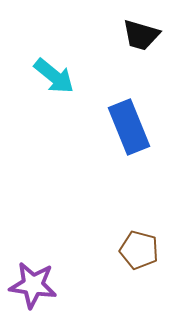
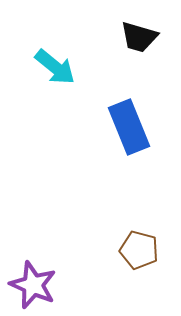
black trapezoid: moved 2 px left, 2 px down
cyan arrow: moved 1 px right, 9 px up
purple star: rotated 15 degrees clockwise
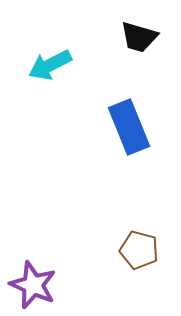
cyan arrow: moved 5 px left, 2 px up; rotated 114 degrees clockwise
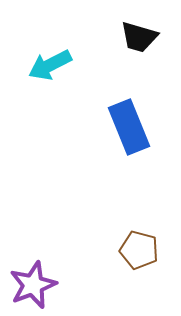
purple star: rotated 27 degrees clockwise
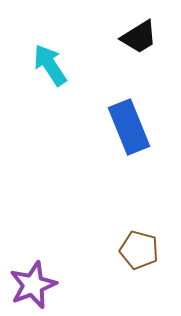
black trapezoid: rotated 48 degrees counterclockwise
cyan arrow: rotated 84 degrees clockwise
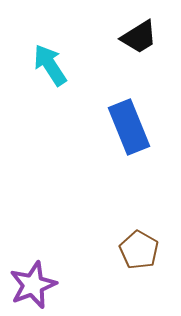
brown pentagon: rotated 15 degrees clockwise
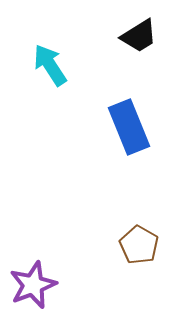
black trapezoid: moved 1 px up
brown pentagon: moved 5 px up
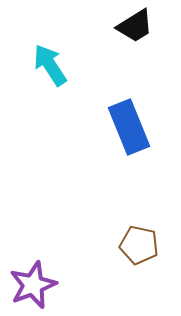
black trapezoid: moved 4 px left, 10 px up
brown pentagon: rotated 18 degrees counterclockwise
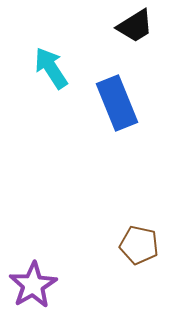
cyan arrow: moved 1 px right, 3 px down
blue rectangle: moved 12 px left, 24 px up
purple star: rotated 9 degrees counterclockwise
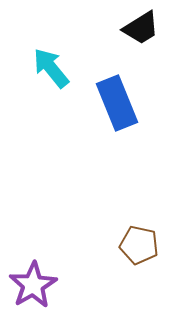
black trapezoid: moved 6 px right, 2 px down
cyan arrow: rotated 6 degrees counterclockwise
